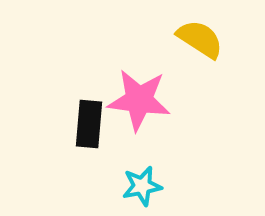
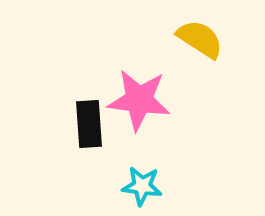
black rectangle: rotated 9 degrees counterclockwise
cyan star: rotated 18 degrees clockwise
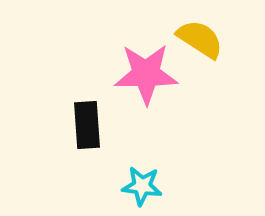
pink star: moved 7 px right, 26 px up; rotated 8 degrees counterclockwise
black rectangle: moved 2 px left, 1 px down
